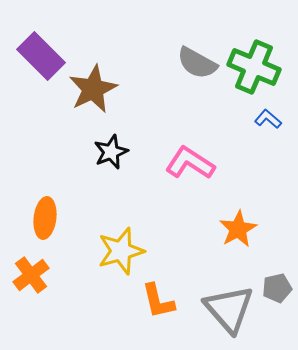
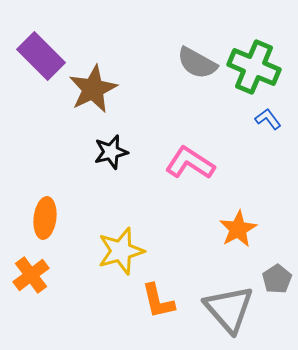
blue L-shape: rotated 12 degrees clockwise
black star: rotated 8 degrees clockwise
gray pentagon: moved 9 px up; rotated 20 degrees counterclockwise
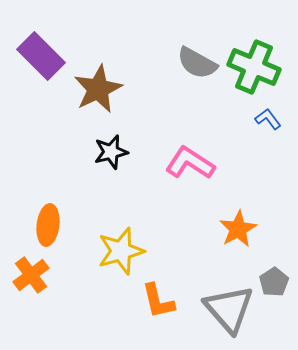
brown star: moved 5 px right
orange ellipse: moved 3 px right, 7 px down
gray pentagon: moved 3 px left, 3 px down
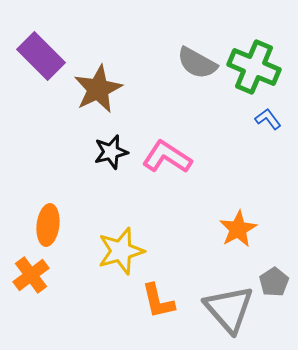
pink L-shape: moved 23 px left, 6 px up
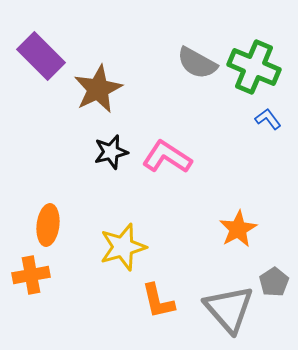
yellow star: moved 2 px right, 4 px up
orange cross: rotated 27 degrees clockwise
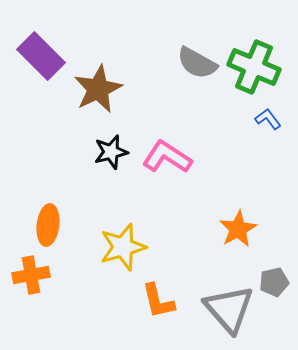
gray pentagon: rotated 20 degrees clockwise
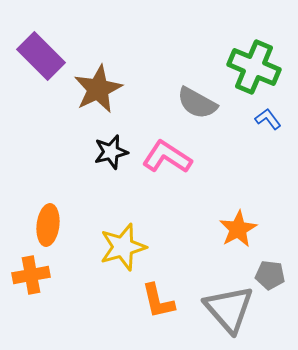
gray semicircle: moved 40 px down
gray pentagon: moved 4 px left, 7 px up; rotated 20 degrees clockwise
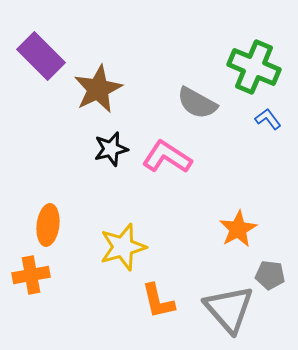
black star: moved 3 px up
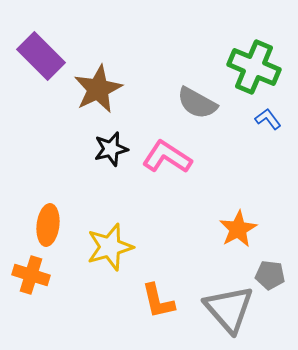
yellow star: moved 13 px left
orange cross: rotated 27 degrees clockwise
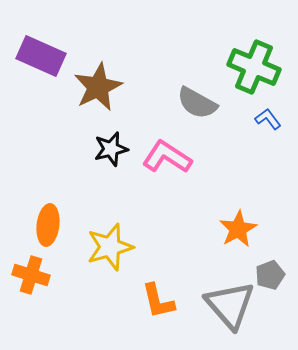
purple rectangle: rotated 21 degrees counterclockwise
brown star: moved 2 px up
gray pentagon: rotated 28 degrees counterclockwise
gray triangle: moved 1 px right, 4 px up
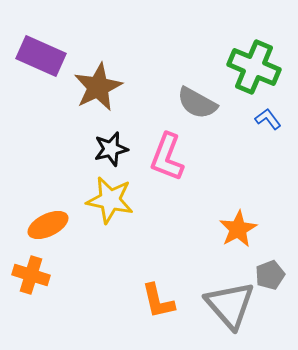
pink L-shape: rotated 102 degrees counterclockwise
orange ellipse: rotated 57 degrees clockwise
yellow star: moved 47 px up; rotated 27 degrees clockwise
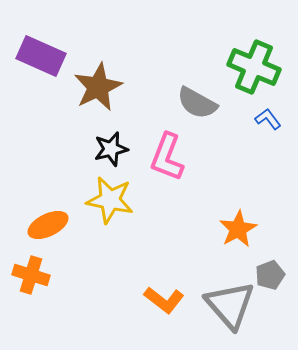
orange L-shape: moved 6 px right, 1 px up; rotated 39 degrees counterclockwise
